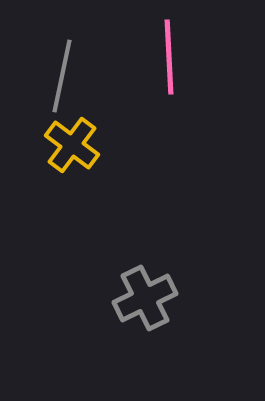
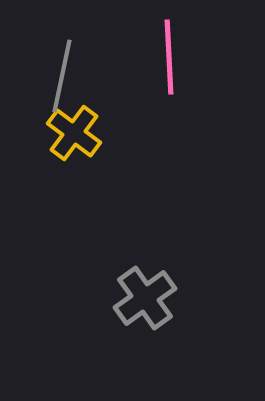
yellow cross: moved 2 px right, 12 px up
gray cross: rotated 10 degrees counterclockwise
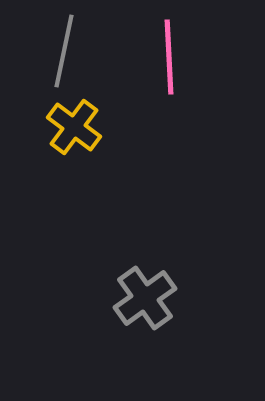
gray line: moved 2 px right, 25 px up
yellow cross: moved 6 px up
